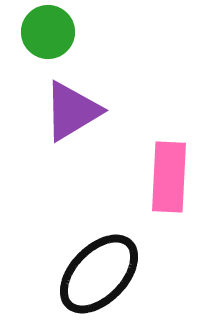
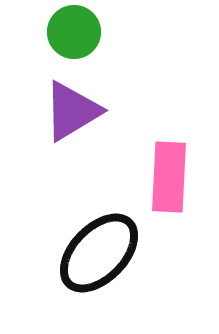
green circle: moved 26 px right
black ellipse: moved 21 px up
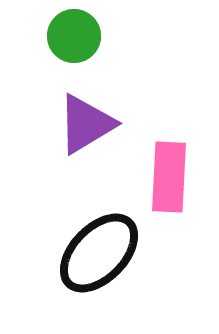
green circle: moved 4 px down
purple triangle: moved 14 px right, 13 px down
